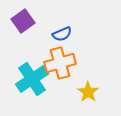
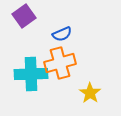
purple square: moved 1 px right, 5 px up
cyan cross: moved 1 px left, 5 px up; rotated 32 degrees clockwise
yellow star: moved 2 px right, 1 px down
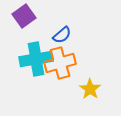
blue semicircle: moved 1 px down; rotated 18 degrees counterclockwise
cyan cross: moved 5 px right, 15 px up; rotated 8 degrees counterclockwise
yellow star: moved 4 px up
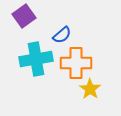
orange cross: moved 16 px right; rotated 16 degrees clockwise
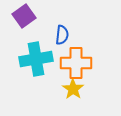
blue semicircle: rotated 42 degrees counterclockwise
yellow star: moved 17 px left
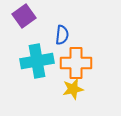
cyan cross: moved 1 px right, 2 px down
yellow star: rotated 25 degrees clockwise
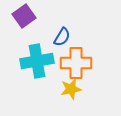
blue semicircle: moved 2 px down; rotated 24 degrees clockwise
yellow star: moved 2 px left
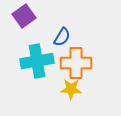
yellow star: rotated 15 degrees clockwise
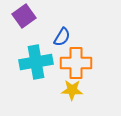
cyan cross: moved 1 px left, 1 px down
yellow star: moved 1 px right, 1 px down
